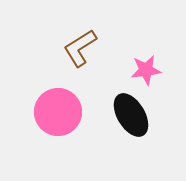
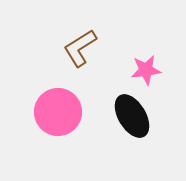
black ellipse: moved 1 px right, 1 px down
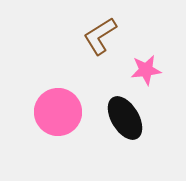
brown L-shape: moved 20 px right, 12 px up
black ellipse: moved 7 px left, 2 px down
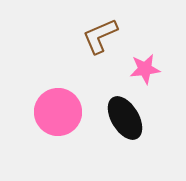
brown L-shape: rotated 9 degrees clockwise
pink star: moved 1 px left, 1 px up
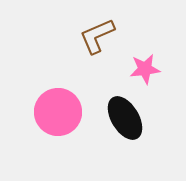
brown L-shape: moved 3 px left
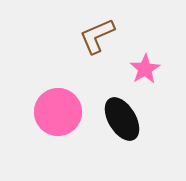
pink star: rotated 24 degrees counterclockwise
black ellipse: moved 3 px left, 1 px down
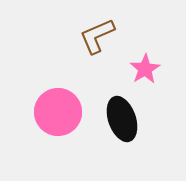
black ellipse: rotated 12 degrees clockwise
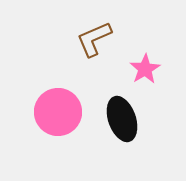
brown L-shape: moved 3 px left, 3 px down
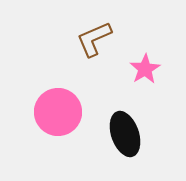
black ellipse: moved 3 px right, 15 px down
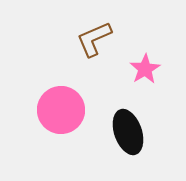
pink circle: moved 3 px right, 2 px up
black ellipse: moved 3 px right, 2 px up
